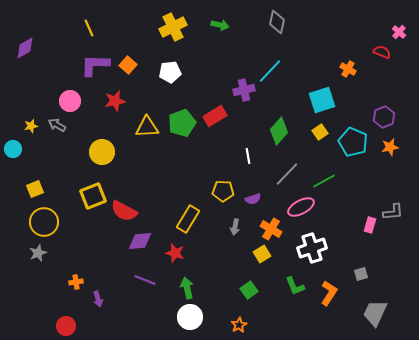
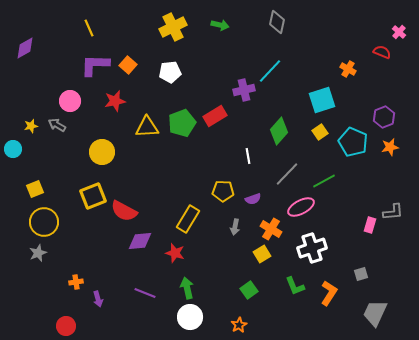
purple line at (145, 280): moved 13 px down
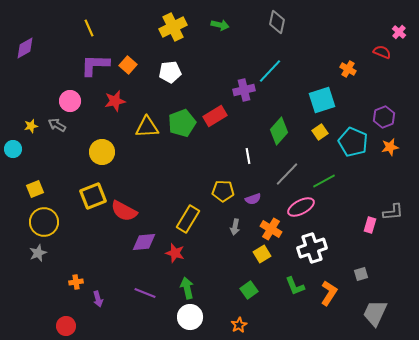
purple diamond at (140, 241): moved 4 px right, 1 px down
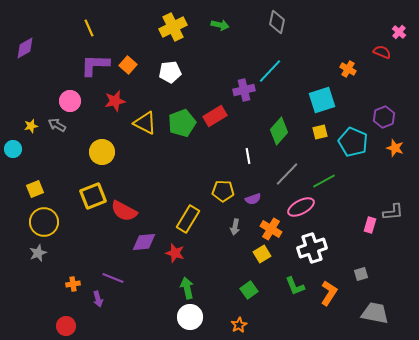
yellow triangle at (147, 127): moved 2 px left, 4 px up; rotated 30 degrees clockwise
yellow square at (320, 132): rotated 21 degrees clockwise
orange star at (390, 147): moved 5 px right, 1 px down; rotated 30 degrees clockwise
orange cross at (76, 282): moved 3 px left, 2 px down
purple line at (145, 293): moved 32 px left, 15 px up
gray trapezoid at (375, 313): rotated 76 degrees clockwise
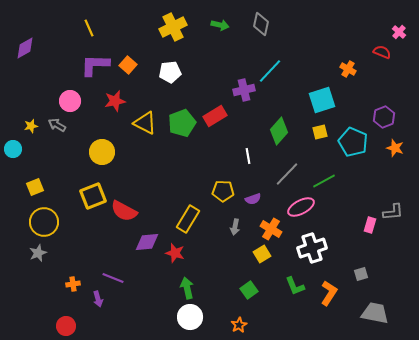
gray diamond at (277, 22): moved 16 px left, 2 px down
yellow square at (35, 189): moved 2 px up
purple diamond at (144, 242): moved 3 px right
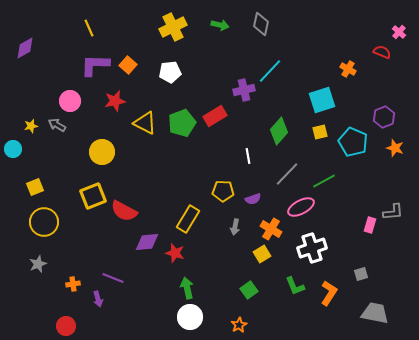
gray star at (38, 253): moved 11 px down
